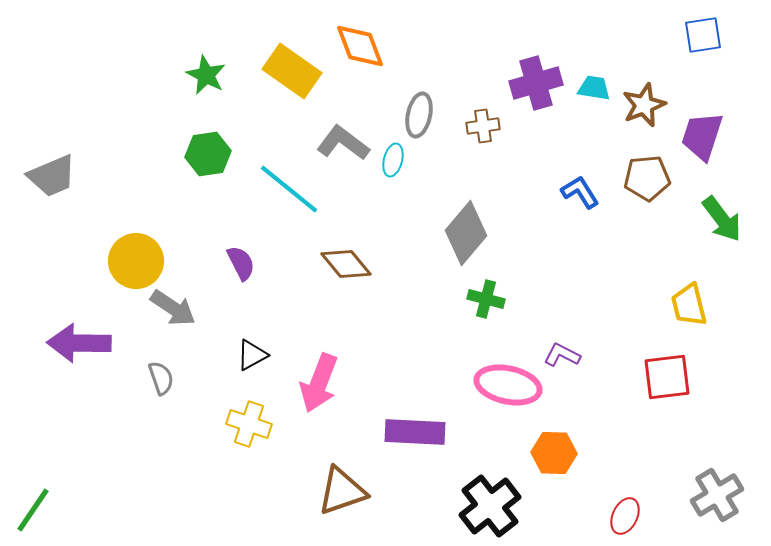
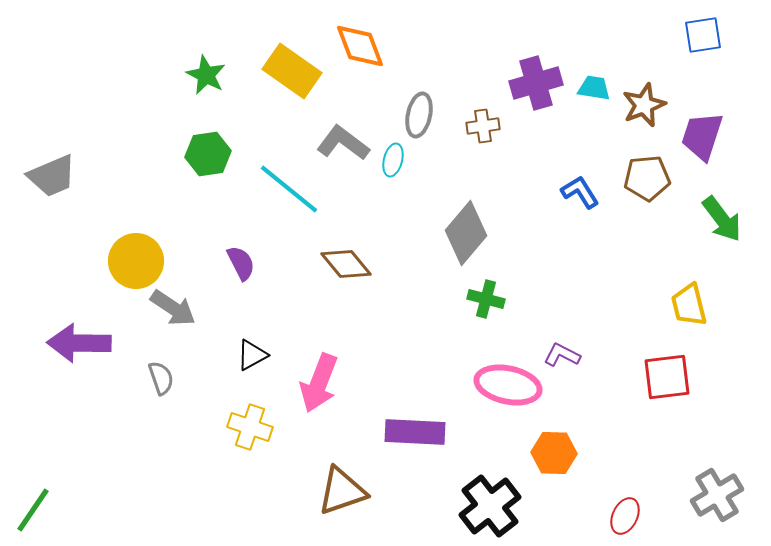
yellow cross: moved 1 px right, 3 px down
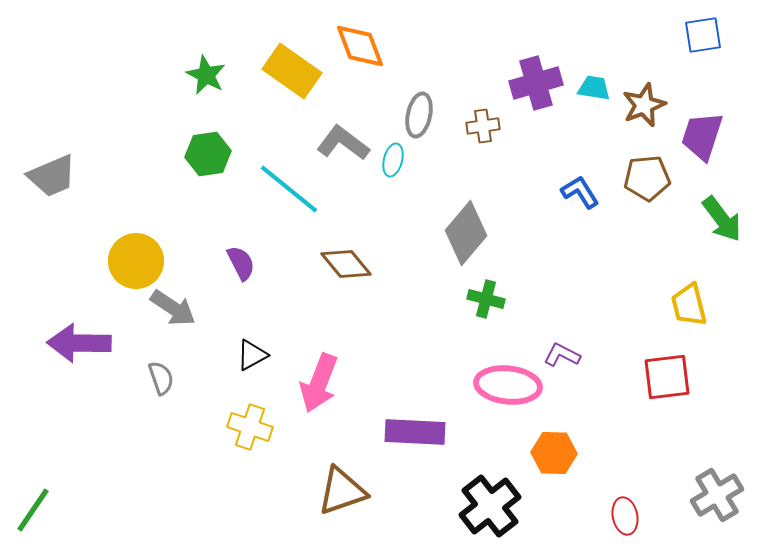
pink ellipse: rotated 6 degrees counterclockwise
red ellipse: rotated 36 degrees counterclockwise
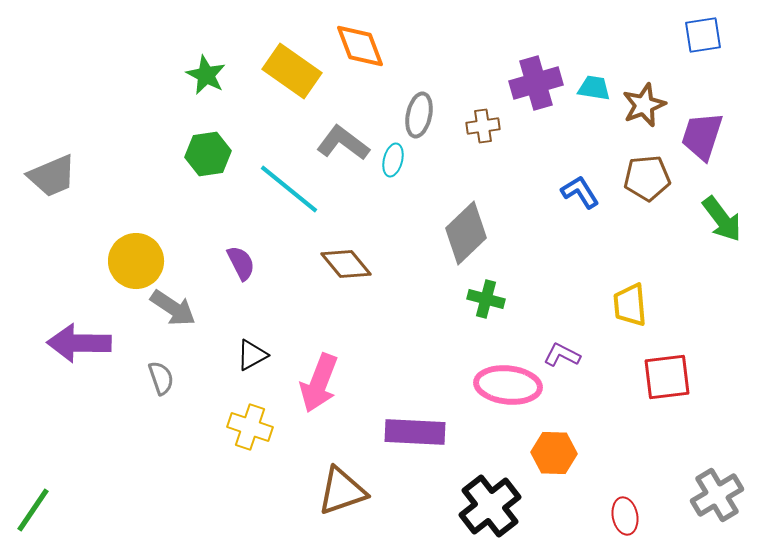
gray diamond: rotated 6 degrees clockwise
yellow trapezoid: moved 59 px left; rotated 9 degrees clockwise
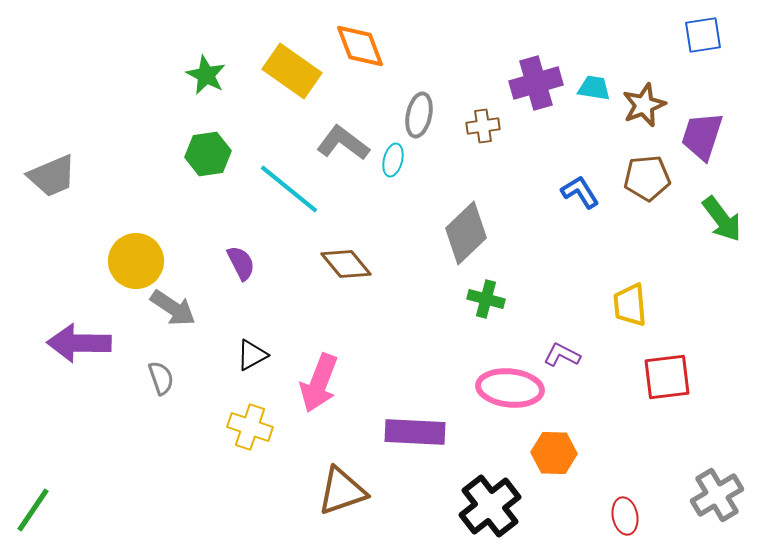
pink ellipse: moved 2 px right, 3 px down
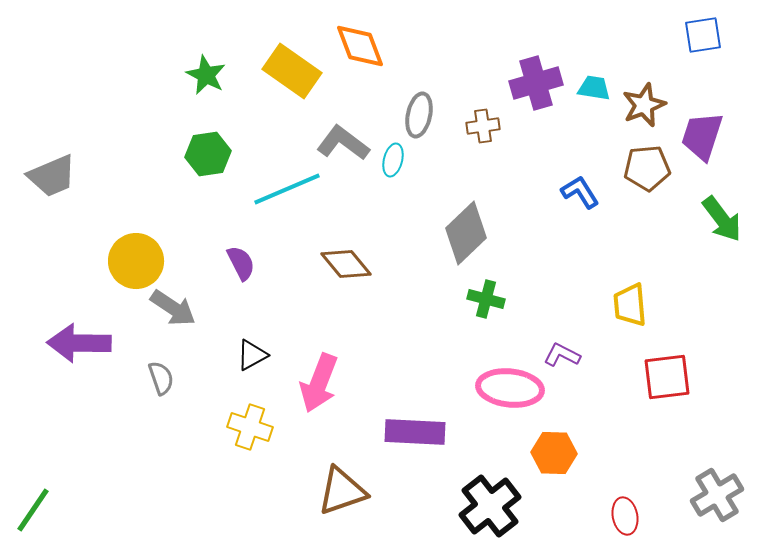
brown pentagon: moved 10 px up
cyan line: moved 2 px left; rotated 62 degrees counterclockwise
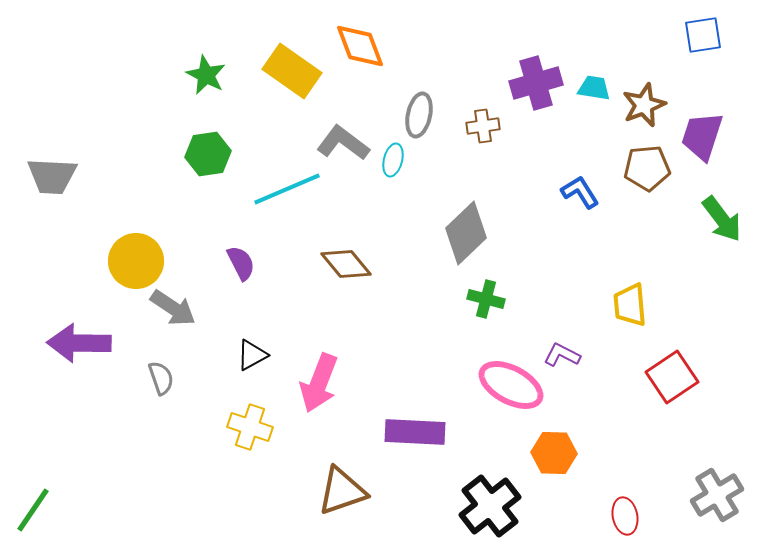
gray trapezoid: rotated 26 degrees clockwise
red square: moved 5 px right; rotated 27 degrees counterclockwise
pink ellipse: moved 1 px right, 3 px up; rotated 22 degrees clockwise
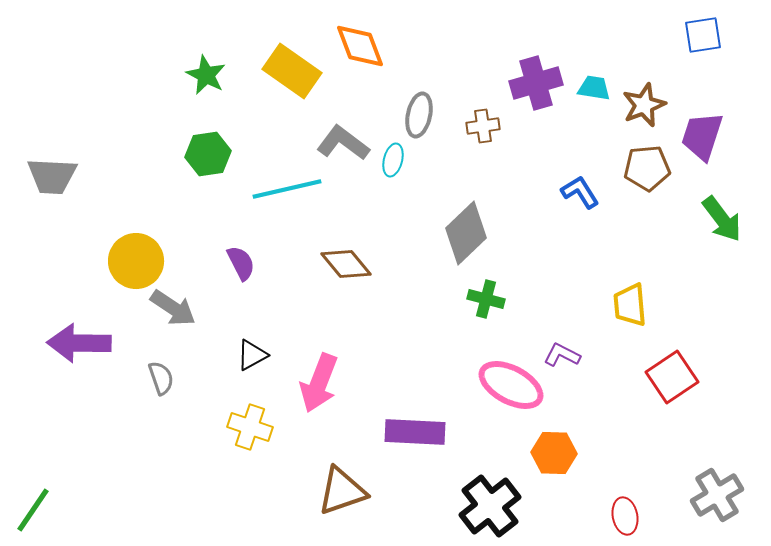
cyan line: rotated 10 degrees clockwise
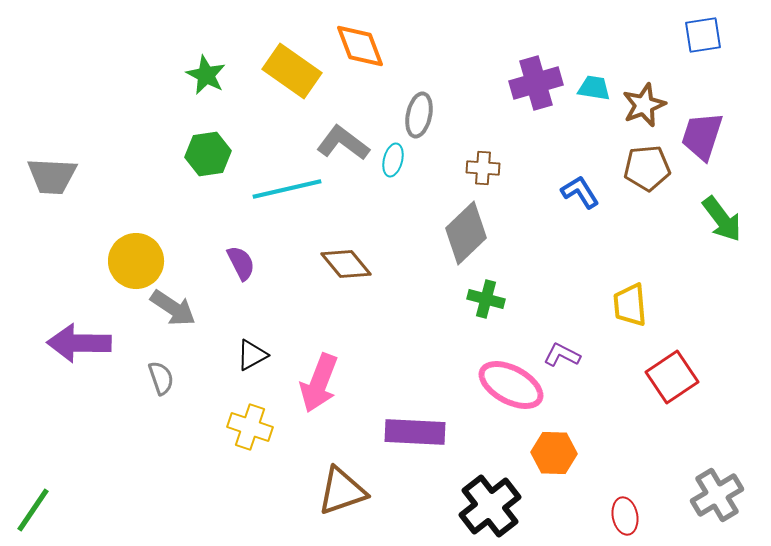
brown cross: moved 42 px down; rotated 12 degrees clockwise
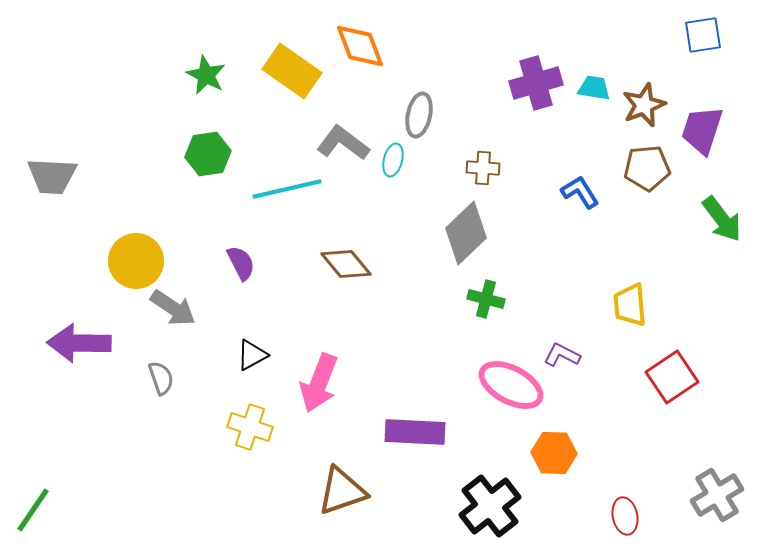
purple trapezoid: moved 6 px up
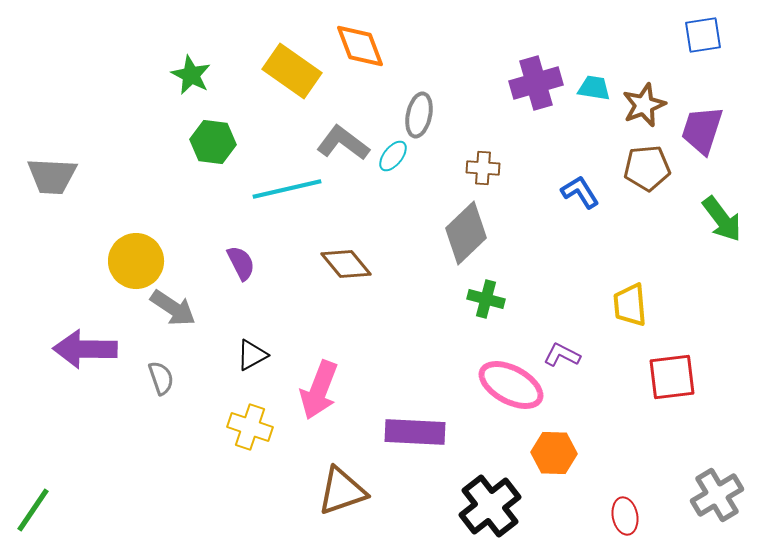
green star: moved 15 px left
green hexagon: moved 5 px right, 12 px up; rotated 15 degrees clockwise
cyan ellipse: moved 4 px up; rotated 24 degrees clockwise
purple arrow: moved 6 px right, 6 px down
red square: rotated 27 degrees clockwise
pink arrow: moved 7 px down
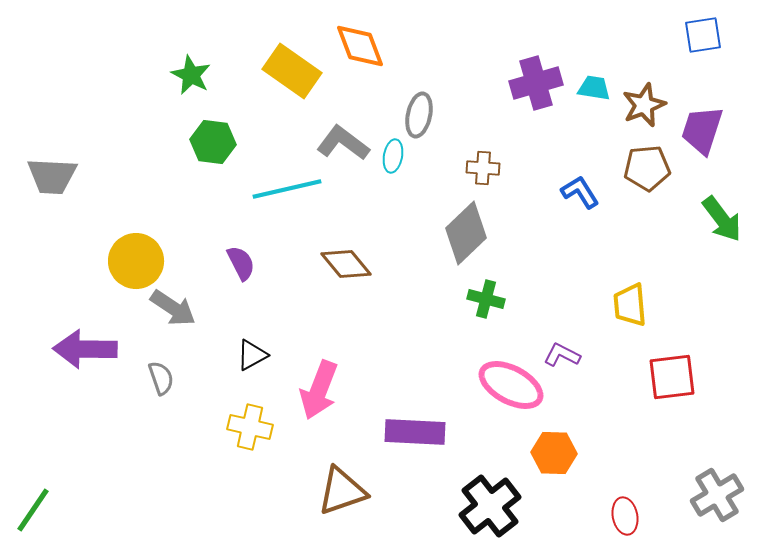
cyan ellipse: rotated 28 degrees counterclockwise
yellow cross: rotated 6 degrees counterclockwise
